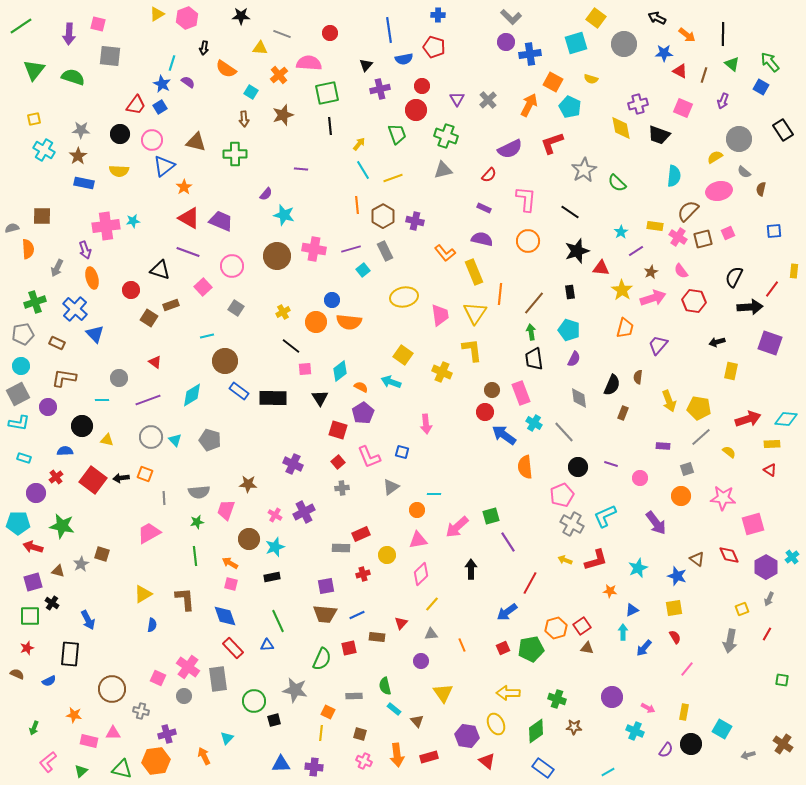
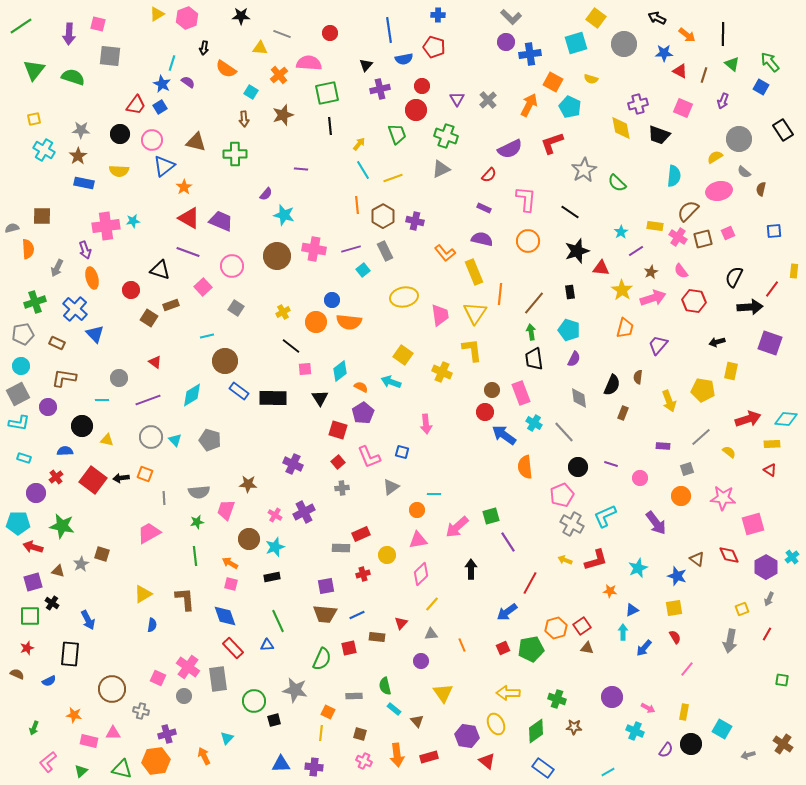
gray triangle at (443, 170): moved 2 px left, 1 px up; rotated 12 degrees counterclockwise
yellow pentagon at (699, 408): moved 4 px right, 18 px up
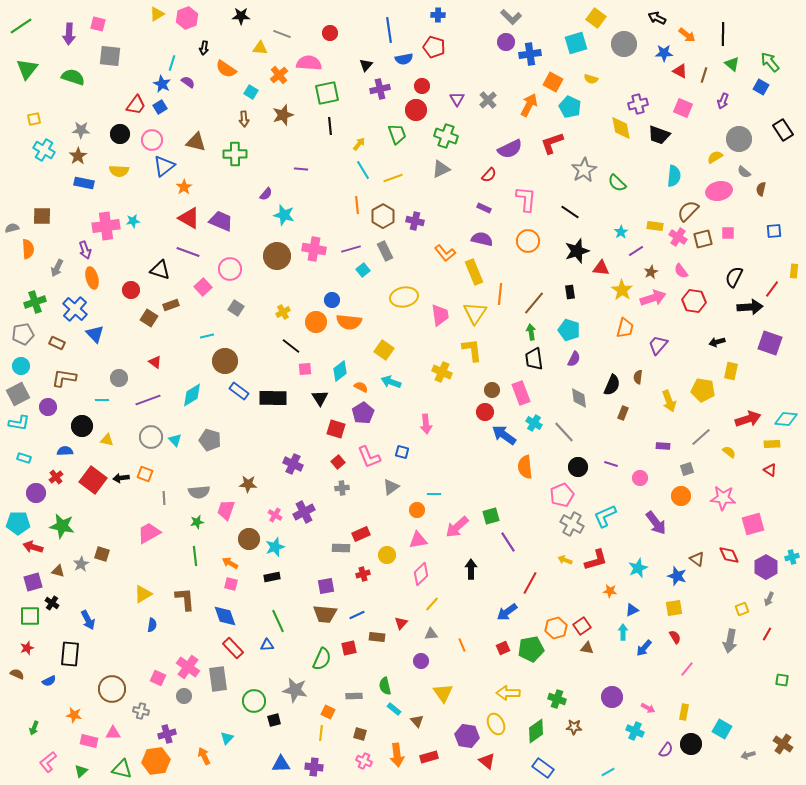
green triangle at (34, 70): moved 7 px left, 1 px up
pink square at (728, 233): rotated 24 degrees clockwise
pink circle at (232, 266): moved 2 px left, 3 px down
yellow square at (403, 355): moved 19 px left, 5 px up
red square at (338, 430): moved 2 px left, 1 px up
cyan cross at (792, 557): rotated 24 degrees clockwise
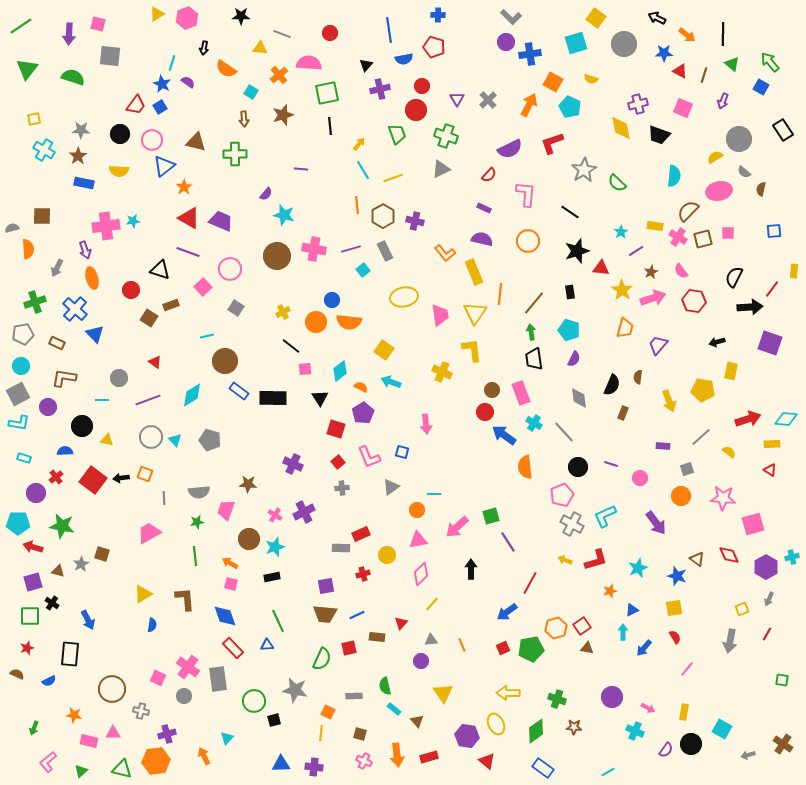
pink L-shape at (526, 199): moved 5 px up
orange star at (610, 591): rotated 24 degrees counterclockwise
gray triangle at (431, 634): moved 6 px down
